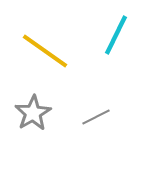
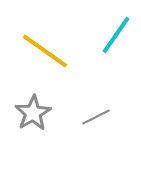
cyan line: rotated 9 degrees clockwise
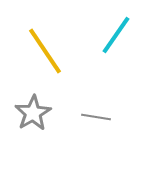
yellow line: rotated 21 degrees clockwise
gray line: rotated 36 degrees clockwise
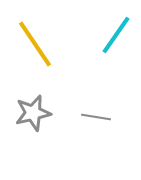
yellow line: moved 10 px left, 7 px up
gray star: rotated 18 degrees clockwise
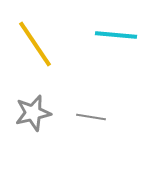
cyan line: rotated 60 degrees clockwise
gray line: moved 5 px left
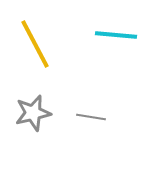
yellow line: rotated 6 degrees clockwise
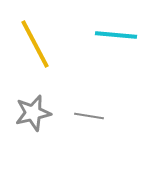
gray line: moved 2 px left, 1 px up
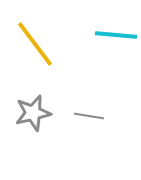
yellow line: rotated 9 degrees counterclockwise
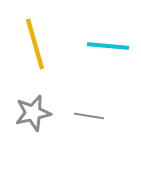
cyan line: moved 8 px left, 11 px down
yellow line: rotated 21 degrees clockwise
